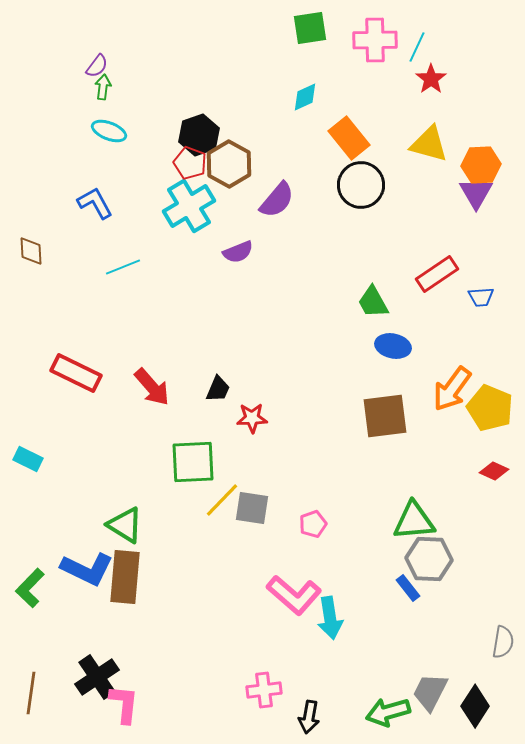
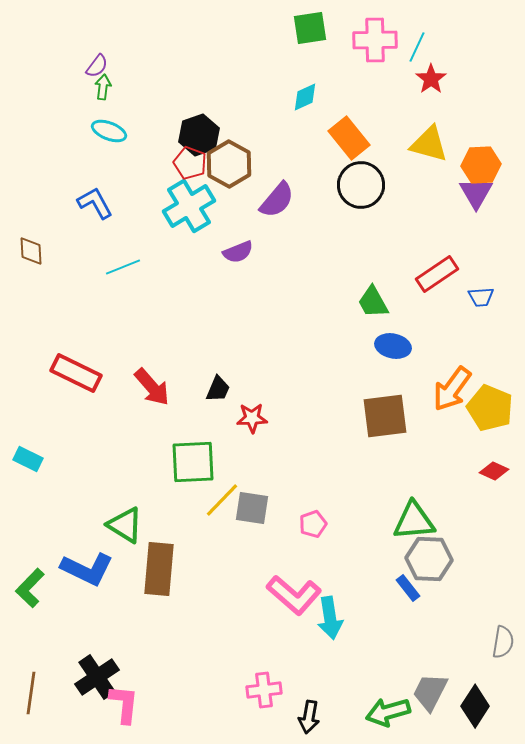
brown rectangle at (125, 577): moved 34 px right, 8 px up
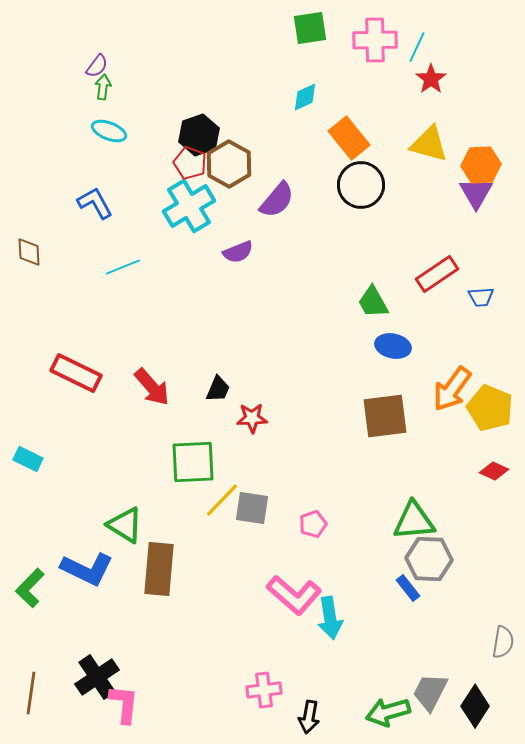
brown diamond at (31, 251): moved 2 px left, 1 px down
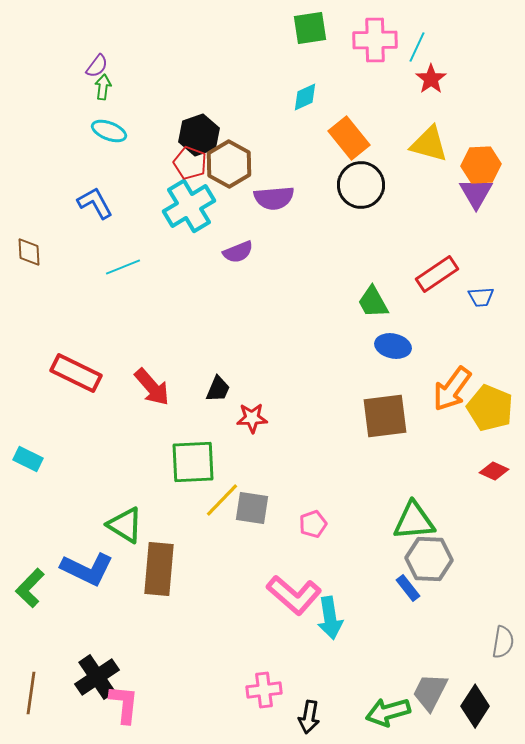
purple semicircle at (277, 200): moved 3 px left, 2 px up; rotated 45 degrees clockwise
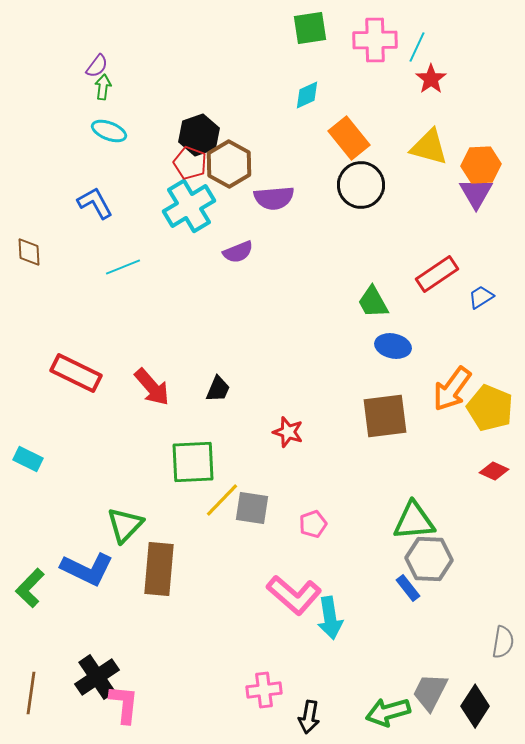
cyan diamond at (305, 97): moved 2 px right, 2 px up
yellow triangle at (429, 144): moved 3 px down
blue trapezoid at (481, 297): rotated 152 degrees clockwise
red star at (252, 418): moved 36 px right, 14 px down; rotated 20 degrees clockwise
green triangle at (125, 525): rotated 42 degrees clockwise
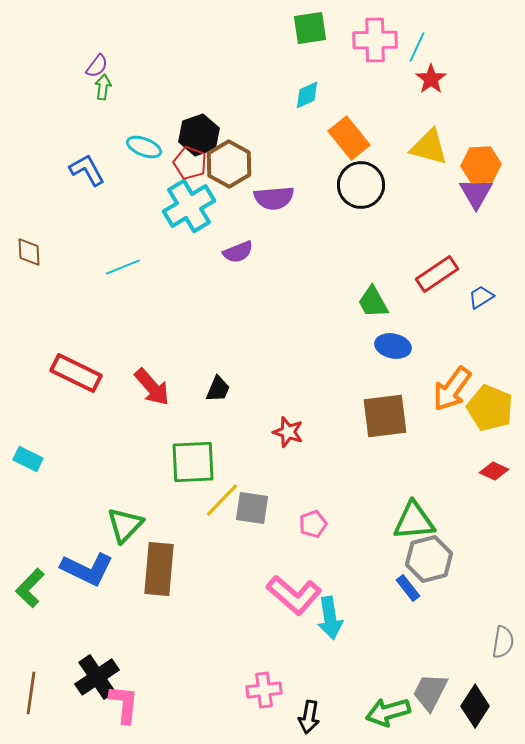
cyan ellipse at (109, 131): moved 35 px right, 16 px down
blue L-shape at (95, 203): moved 8 px left, 33 px up
gray hexagon at (429, 559): rotated 18 degrees counterclockwise
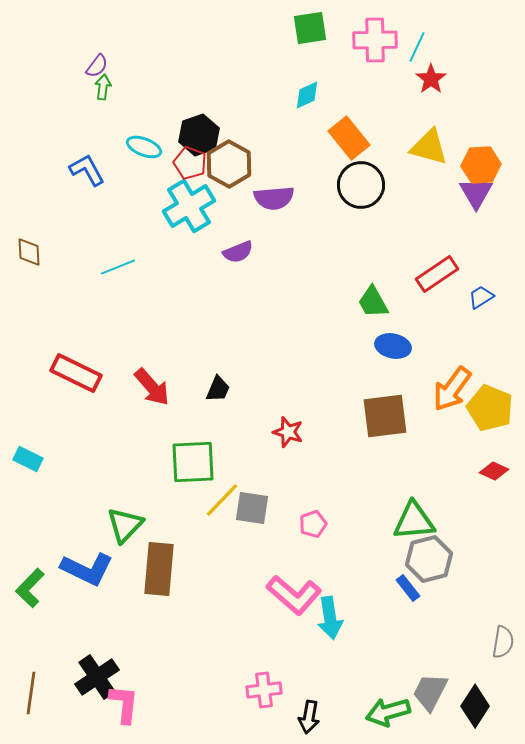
cyan line at (123, 267): moved 5 px left
